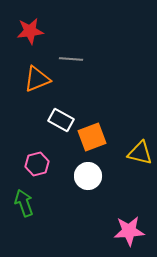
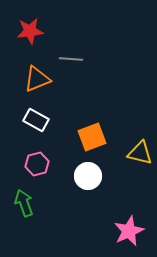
white rectangle: moved 25 px left
pink star: rotated 20 degrees counterclockwise
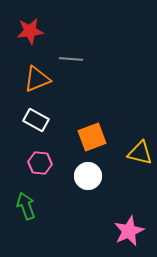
pink hexagon: moved 3 px right, 1 px up; rotated 20 degrees clockwise
green arrow: moved 2 px right, 3 px down
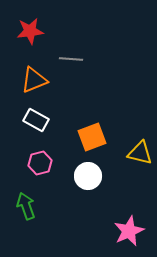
orange triangle: moved 3 px left, 1 px down
pink hexagon: rotated 20 degrees counterclockwise
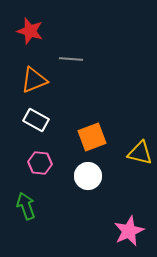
red star: rotated 24 degrees clockwise
pink hexagon: rotated 20 degrees clockwise
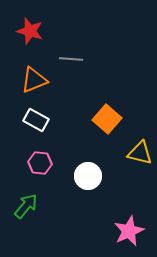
orange square: moved 15 px right, 18 px up; rotated 28 degrees counterclockwise
green arrow: rotated 60 degrees clockwise
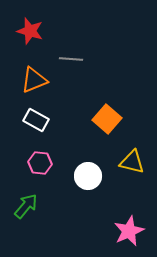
yellow triangle: moved 8 px left, 9 px down
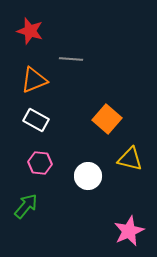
yellow triangle: moved 2 px left, 3 px up
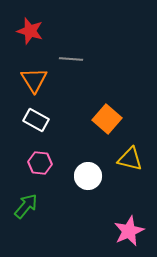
orange triangle: rotated 40 degrees counterclockwise
